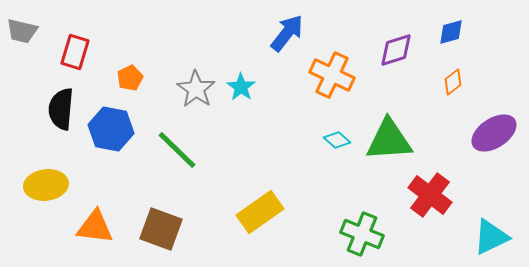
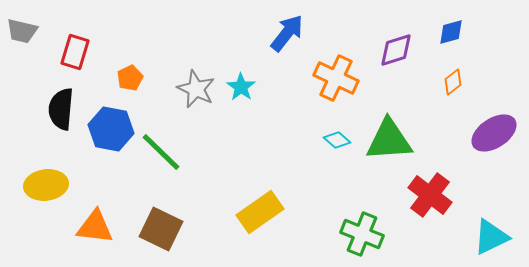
orange cross: moved 4 px right, 3 px down
gray star: rotated 9 degrees counterclockwise
green line: moved 16 px left, 2 px down
brown square: rotated 6 degrees clockwise
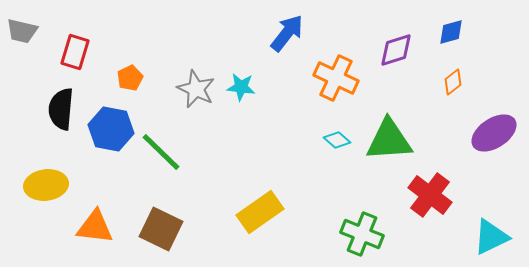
cyan star: rotated 28 degrees counterclockwise
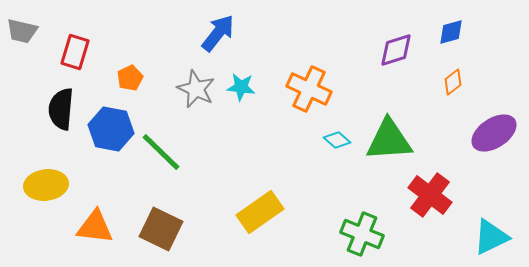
blue arrow: moved 69 px left
orange cross: moved 27 px left, 11 px down
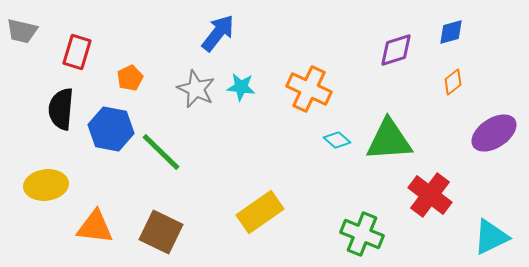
red rectangle: moved 2 px right
brown square: moved 3 px down
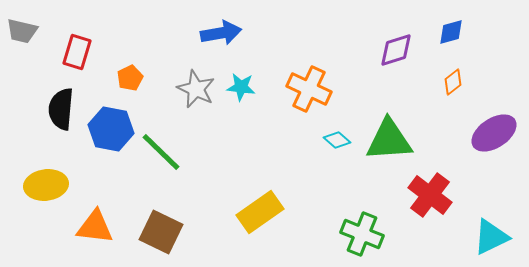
blue arrow: moved 3 px right; rotated 42 degrees clockwise
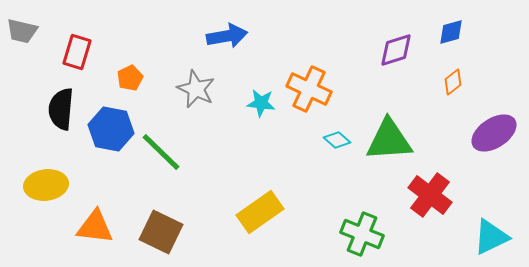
blue arrow: moved 6 px right, 3 px down
cyan star: moved 20 px right, 16 px down
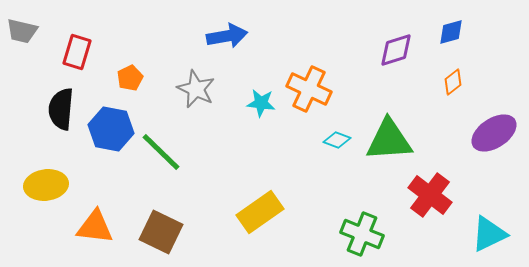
cyan diamond: rotated 20 degrees counterclockwise
cyan triangle: moved 2 px left, 3 px up
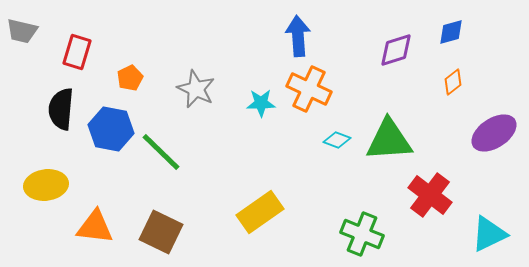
blue arrow: moved 71 px right; rotated 84 degrees counterclockwise
cyan star: rotated 8 degrees counterclockwise
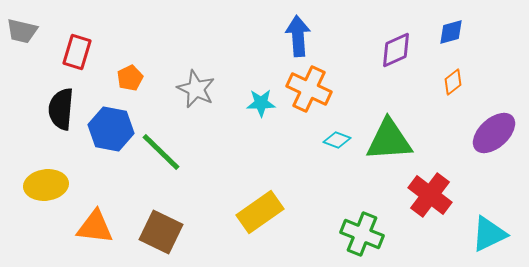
purple diamond: rotated 6 degrees counterclockwise
purple ellipse: rotated 9 degrees counterclockwise
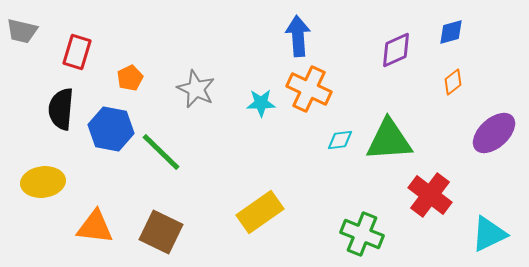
cyan diamond: moved 3 px right; rotated 28 degrees counterclockwise
yellow ellipse: moved 3 px left, 3 px up
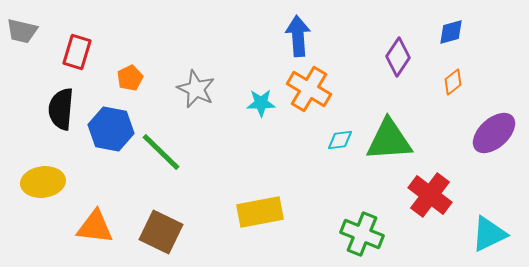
purple diamond: moved 2 px right, 7 px down; rotated 33 degrees counterclockwise
orange cross: rotated 6 degrees clockwise
yellow rectangle: rotated 24 degrees clockwise
